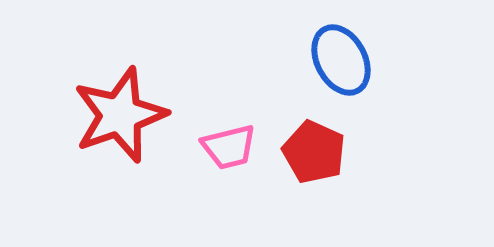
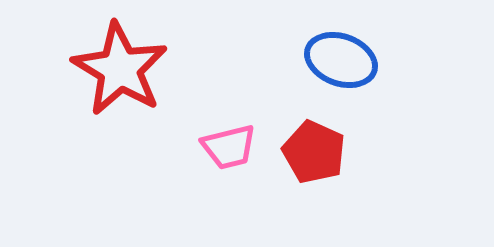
blue ellipse: rotated 42 degrees counterclockwise
red star: moved 46 px up; rotated 22 degrees counterclockwise
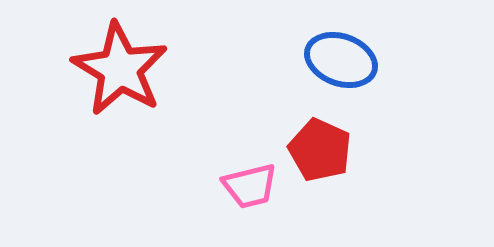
pink trapezoid: moved 21 px right, 39 px down
red pentagon: moved 6 px right, 2 px up
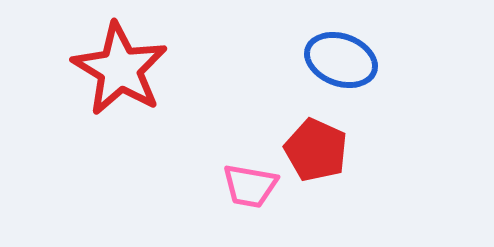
red pentagon: moved 4 px left
pink trapezoid: rotated 24 degrees clockwise
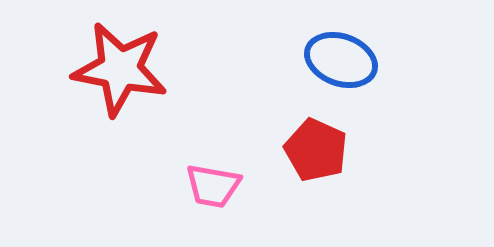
red star: rotated 20 degrees counterclockwise
pink trapezoid: moved 37 px left
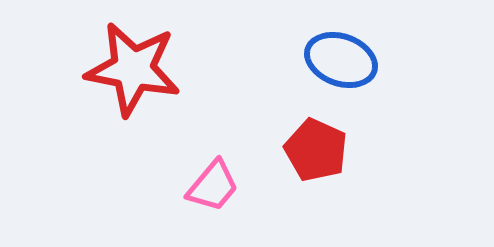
red star: moved 13 px right
pink trapezoid: rotated 60 degrees counterclockwise
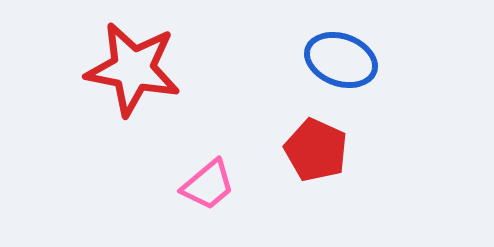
pink trapezoid: moved 5 px left, 1 px up; rotated 10 degrees clockwise
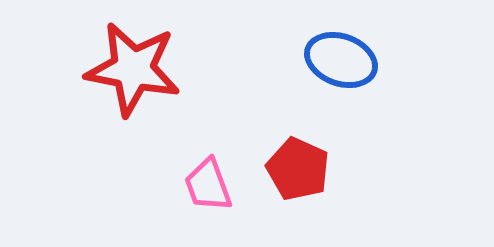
red pentagon: moved 18 px left, 19 px down
pink trapezoid: rotated 110 degrees clockwise
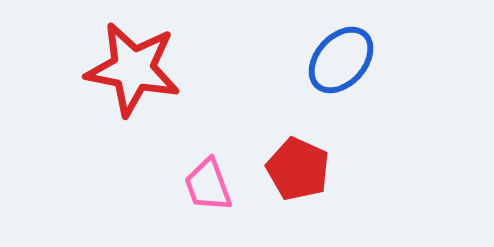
blue ellipse: rotated 68 degrees counterclockwise
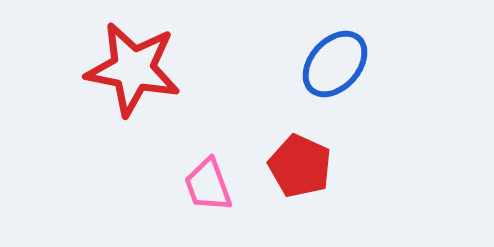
blue ellipse: moved 6 px left, 4 px down
red pentagon: moved 2 px right, 3 px up
